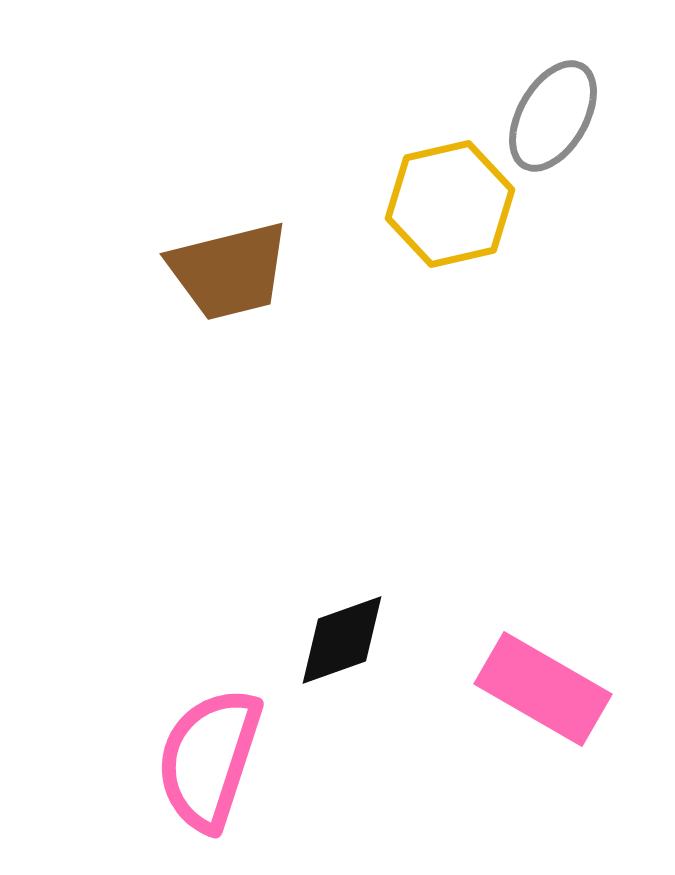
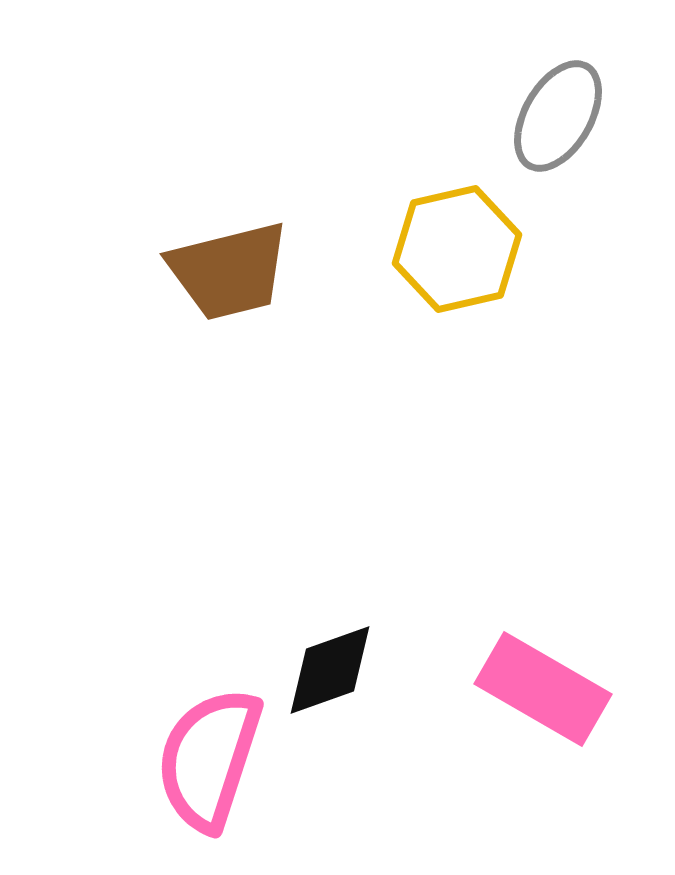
gray ellipse: moved 5 px right
yellow hexagon: moved 7 px right, 45 px down
black diamond: moved 12 px left, 30 px down
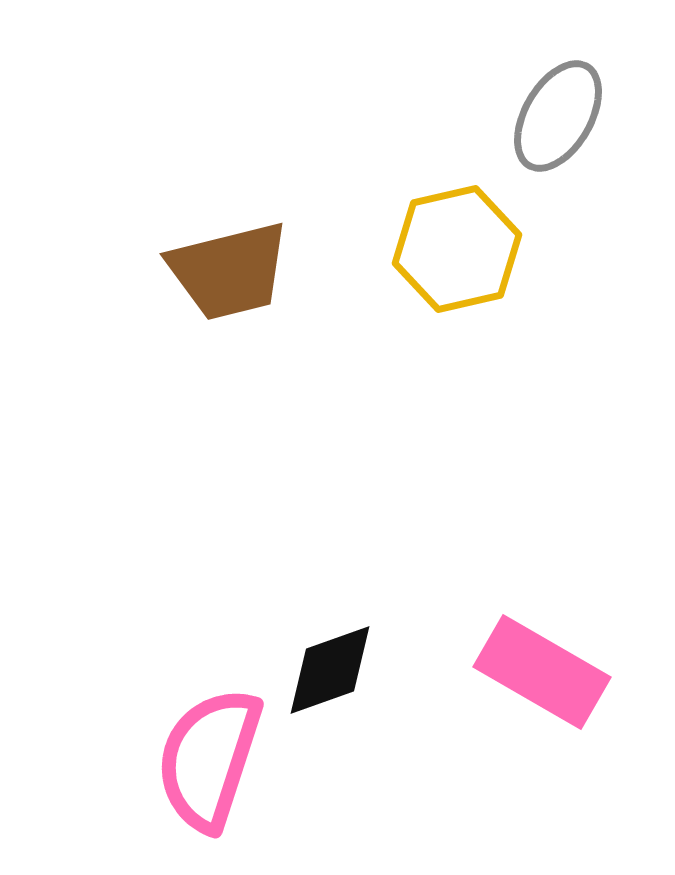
pink rectangle: moved 1 px left, 17 px up
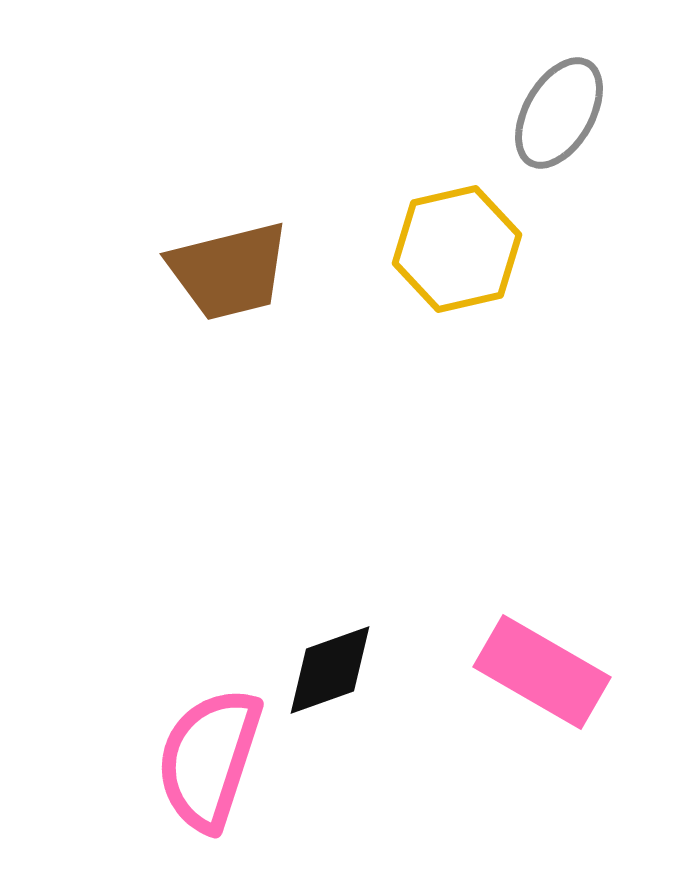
gray ellipse: moved 1 px right, 3 px up
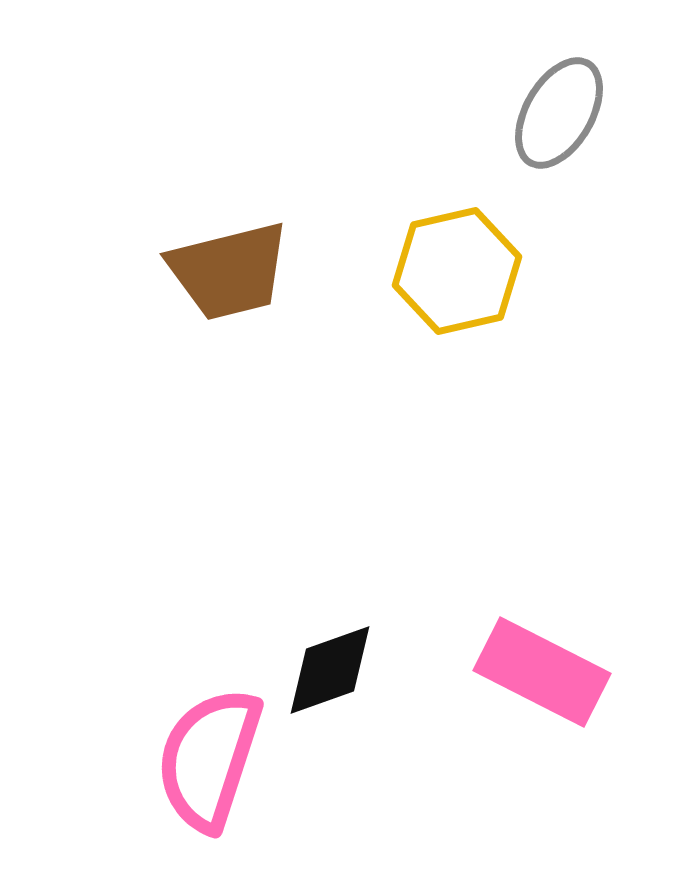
yellow hexagon: moved 22 px down
pink rectangle: rotated 3 degrees counterclockwise
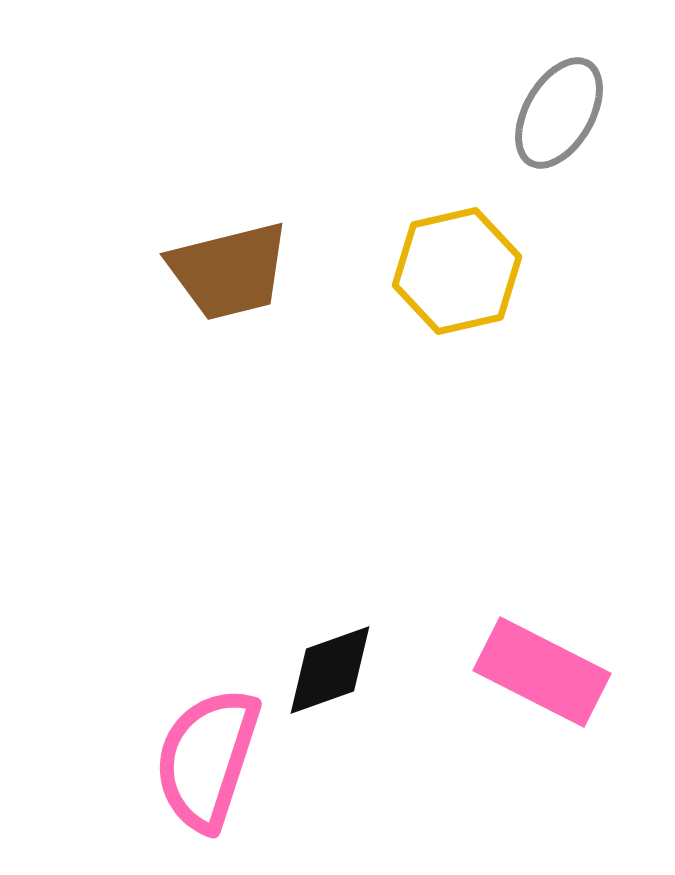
pink semicircle: moved 2 px left
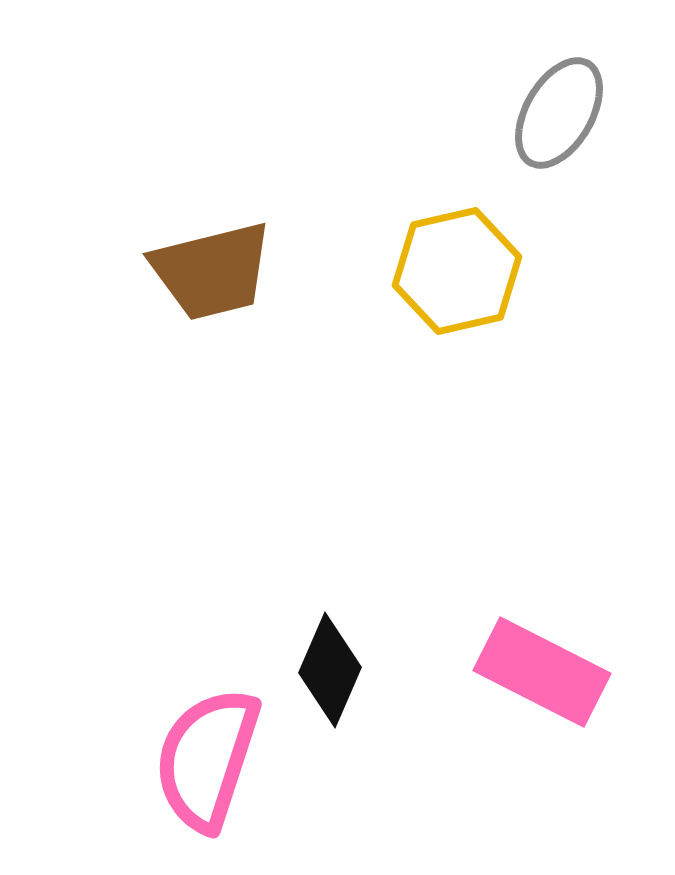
brown trapezoid: moved 17 px left
black diamond: rotated 47 degrees counterclockwise
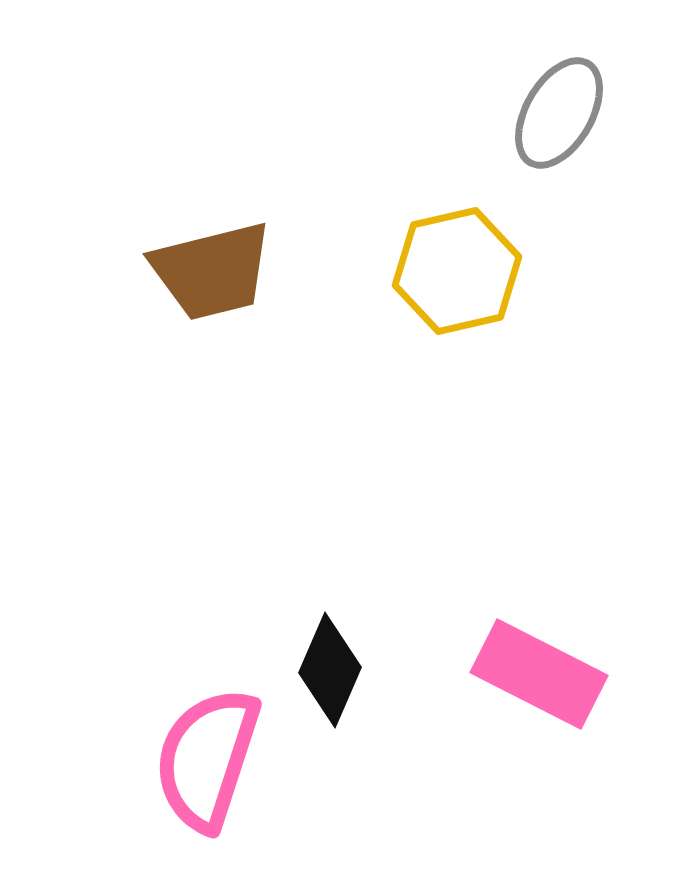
pink rectangle: moved 3 px left, 2 px down
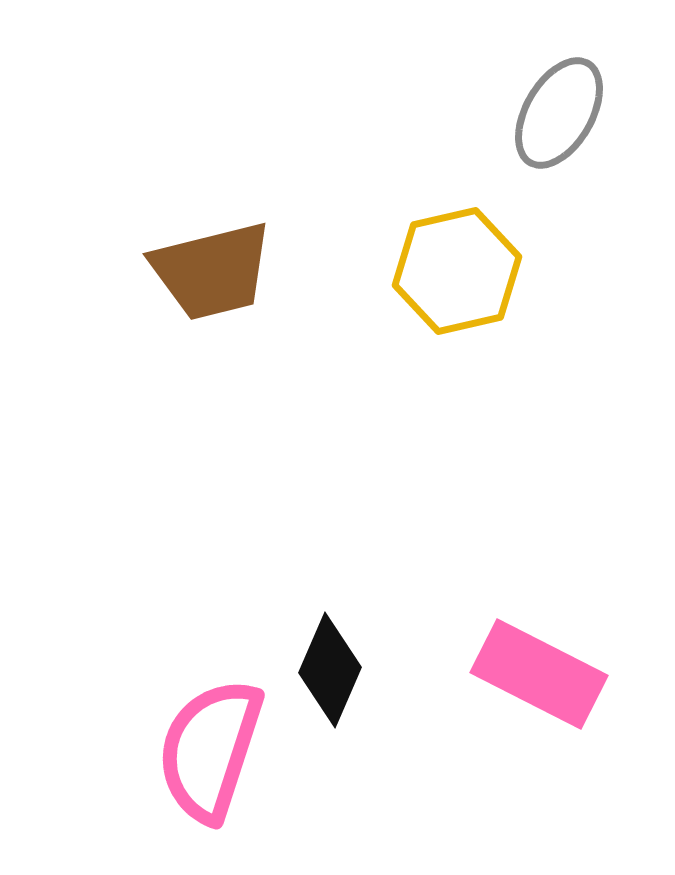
pink semicircle: moved 3 px right, 9 px up
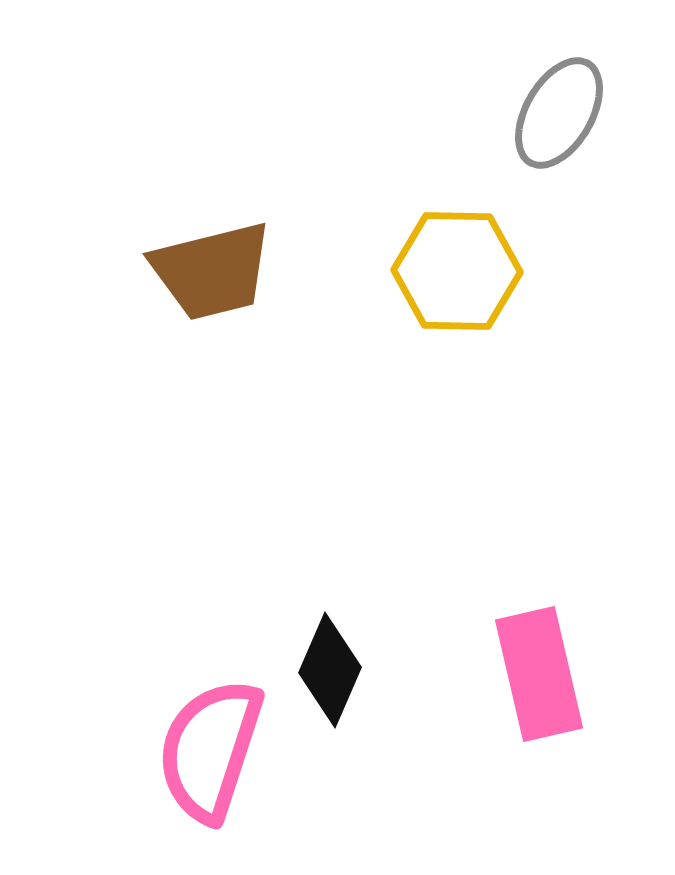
yellow hexagon: rotated 14 degrees clockwise
pink rectangle: rotated 50 degrees clockwise
